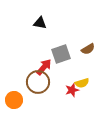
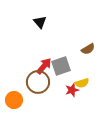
black triangle: moved 1 px up; rotated 40 degrees clockwise
gray square: moved 12 px down
red arrow: moved 1 px up
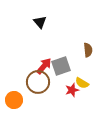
brown semicircle: moved 1 px down; rotated 64 degrees counterclockwise
yellow semicircle: rotated 48 degrees clockwise
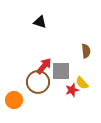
black triangle: rotated 32 degrees counterclockwise
brown semicircle: moved 2 px left, 1 px down
gray square: moved 5 px down; rotated 18 degrees clockwise
yellow semicircle: rotated 16 degrees clockwise
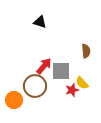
brown circle: moved 3 px left, 4 px down
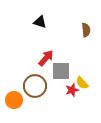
brown semicircle: moved 21 px up
red arrow: moved 2 px right, 8 px up
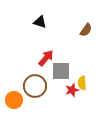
brown semicircle: rotated 40 degrees clockwise
yellow semicircle: rotated 40 degrees clockwise
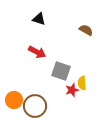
black triangle: moved 1 px left, 3 px up
brown semicircle: rotated 96 degrees counterclockwise
red arrow: moved 9 px left, 6 px up; rotated 78 degrees clockwise
gray square: rotated 18 degrees clockwise
brown circle: moved 20 px down
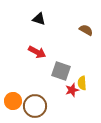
orange circle: moved 1 px left, 1 px down
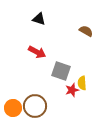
brown semicircle: moved 1 px down
orange circle: moved 7 px down
